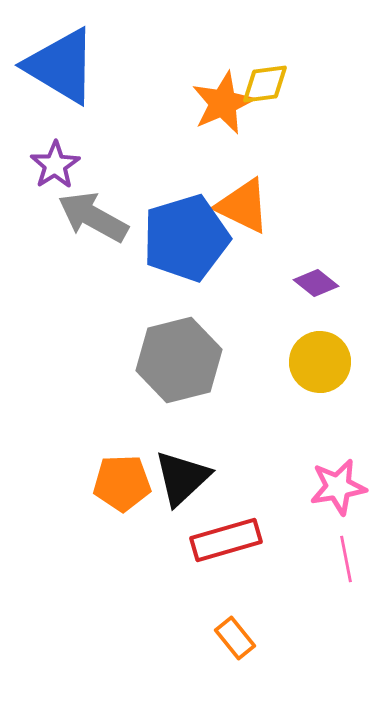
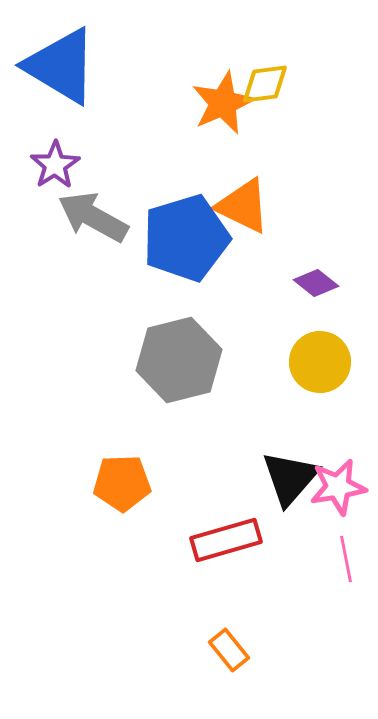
black triangle: moved 108 px right; rotated 6 degrees counterclockwise
orange rectangle: moved 6 px left, 12 px down
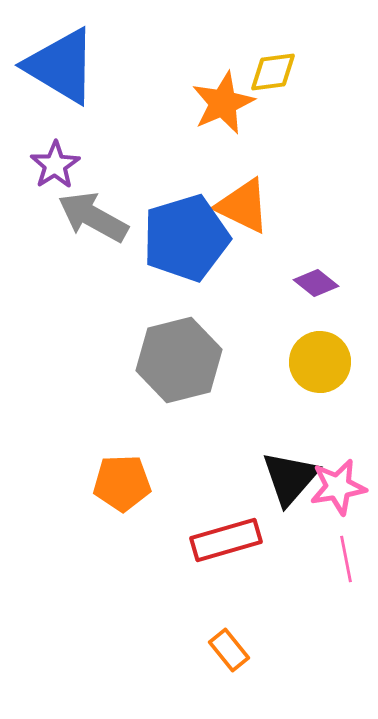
yellow diamond: moved 8 px right, 12 px up
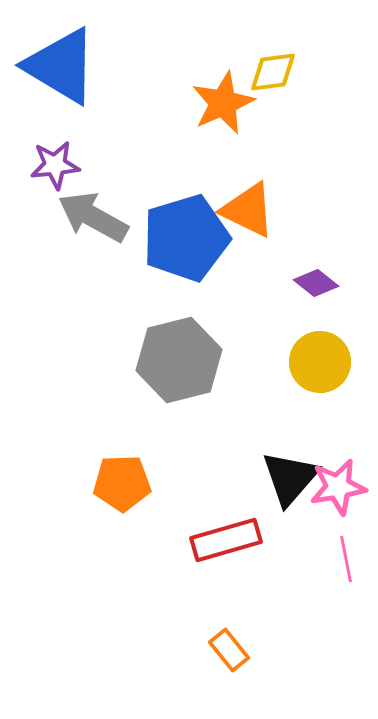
purple star: rotated 27 degrees clockwise
orange triangle: moved 5 px right, 4 px down
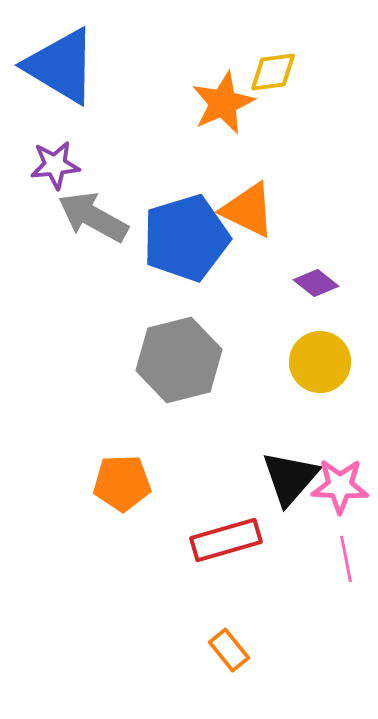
pink star: moved 2 px right, 1 px up; rotated 12 degrees clockwise
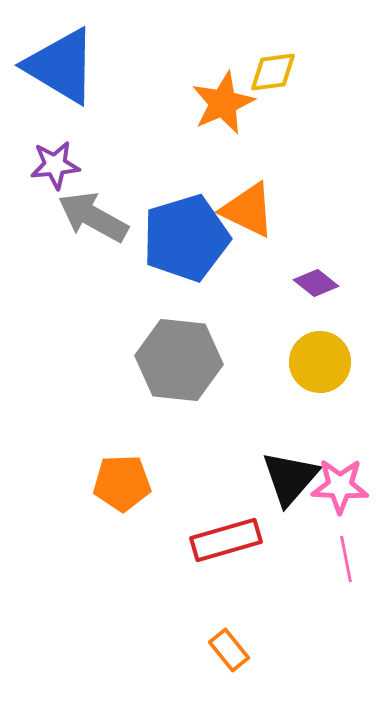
gray hexagon: rotated 20 degrees clockwise
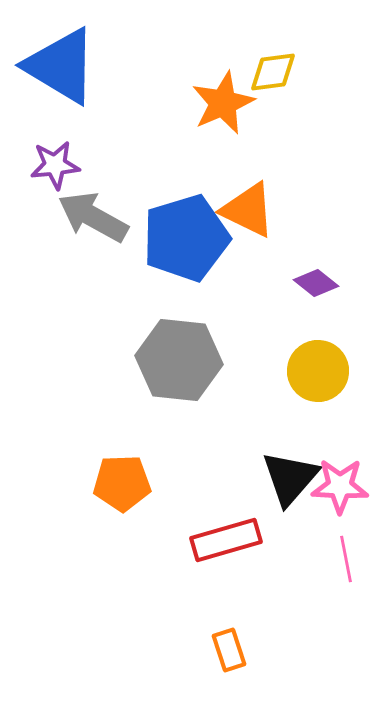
yellow circle: moved 2 px left, 9 px down
orange rectangle: rotated 21 degrees clockwise
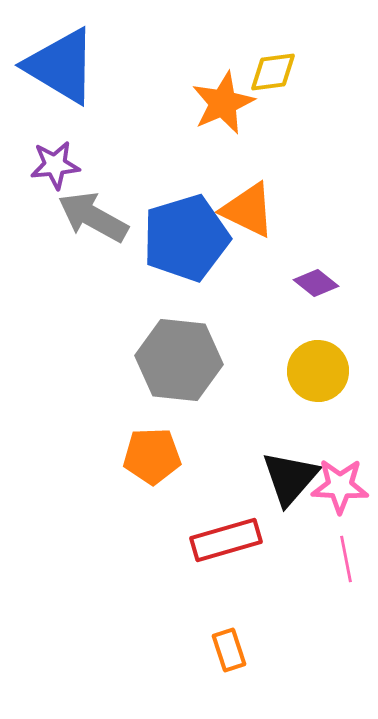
orange pentagon: moved 30 px right, 27 px up
